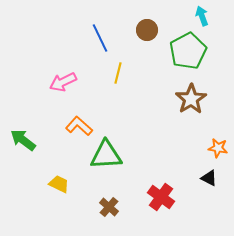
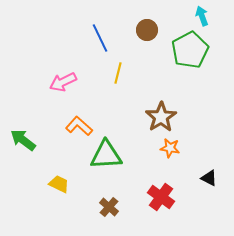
green pentagon: moved 2 px right, 1 px up
brown star: moved 30 px left, 18 px down
orange star: moved 48 px left
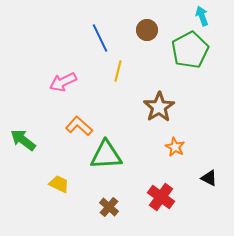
yellow line: moved 2 px up
brown star: moved 2 px left, 10 px up
orange star: moved 5 px right, 1 px up; rotated 18 degrees clockwise
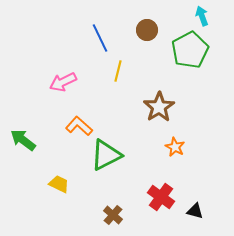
green triangle: rotated 24 degrees counterclockwise
black triangle: moved 14 px left, 33 px down; rotated 12 degrees counterclockwise
brown cross: moved 4 px right, 8 px down
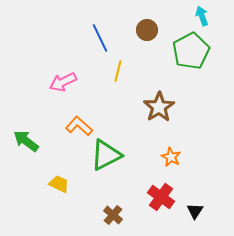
green pentagon: moved 1 px right, 1 px down
green arrow: moved 3 px right, 1 px down
orange star: moved 4 px left, 10 px down
black triangle: rotated 48 degrees clockwise
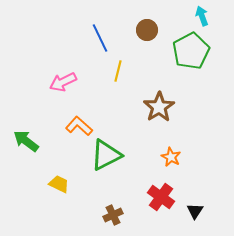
brown cross: rotated 24 degrees clockwise
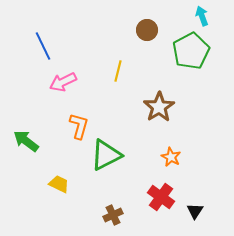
blue line: moved 57 px left, 8 px down
orange L-shape: rotated 64 degrees clockwise
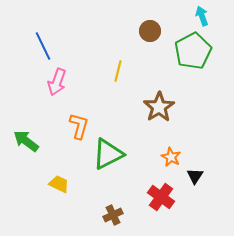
brown circle: moved 3 px right, 1 px down
green pentagon: moved 2 px right
pink arrow: moved 6 px left; rotated 44 degrees counterclockwise
green triangle: moved 2 px right, 1 px up
black triangle: moved 35 px up
